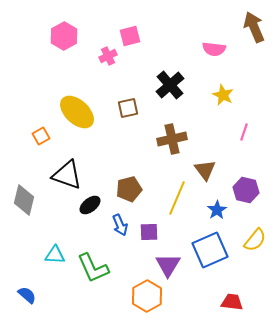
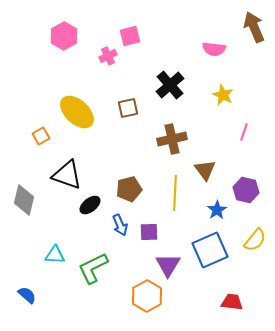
yellow line: moved 2 px left, 5 px up; rotated 20 degrees counterclockwise
green L-shape: rotated 88 degrees clockwise
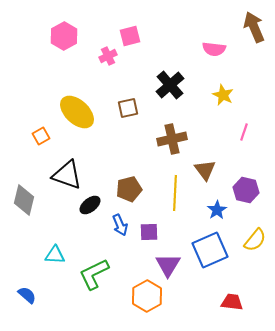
green L-shape: moved 1 px right, 6 px down
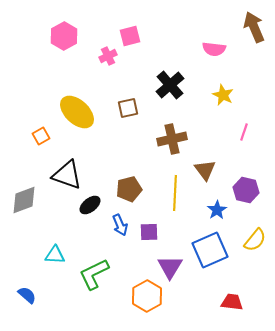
gray diamond: rotated 56 degrees clockwise
purple triangle: moved 2 px right, 2 px down
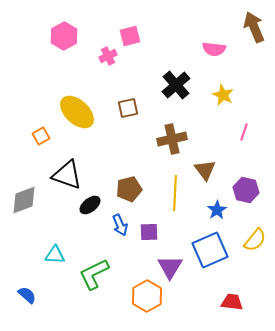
black cross: moved 6 px right
